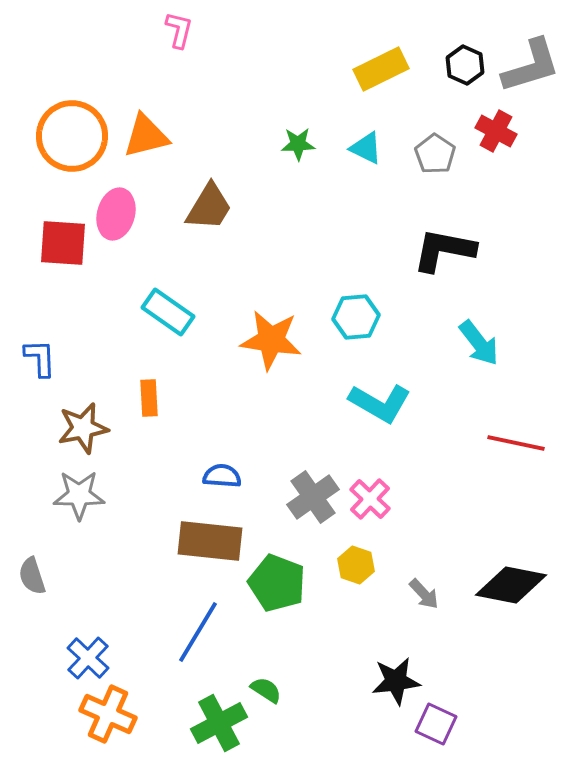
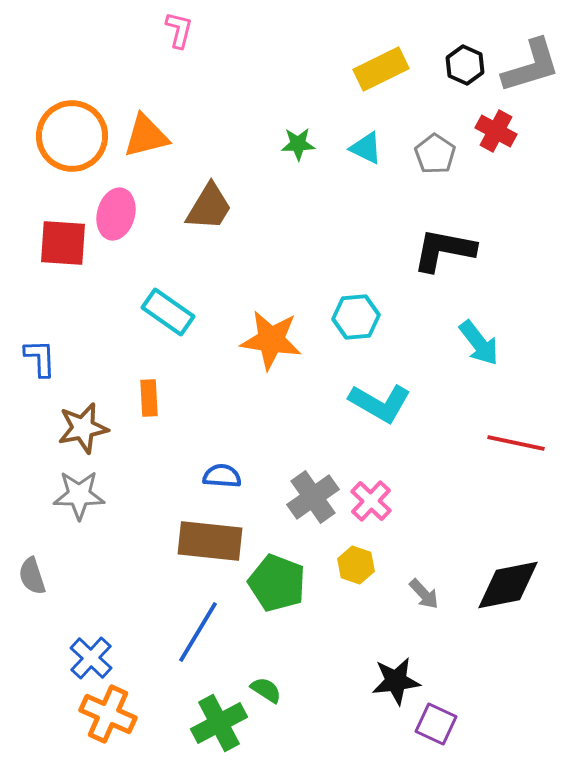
pink cross: moved 1 px right, 2 px down
black diamond: moved 3 px left; rotated 22 degrees counterclockwise
blue cross: moved 3 px right
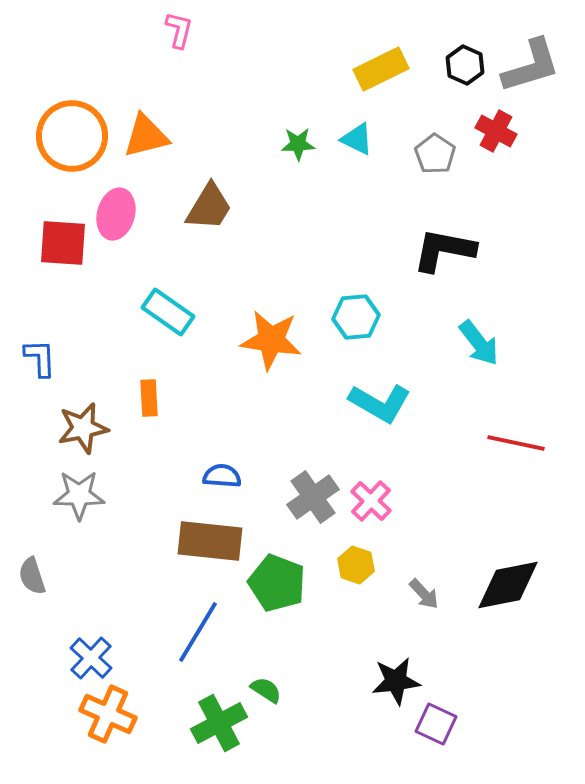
cyan triangle: moved 9 px left, 9 px up
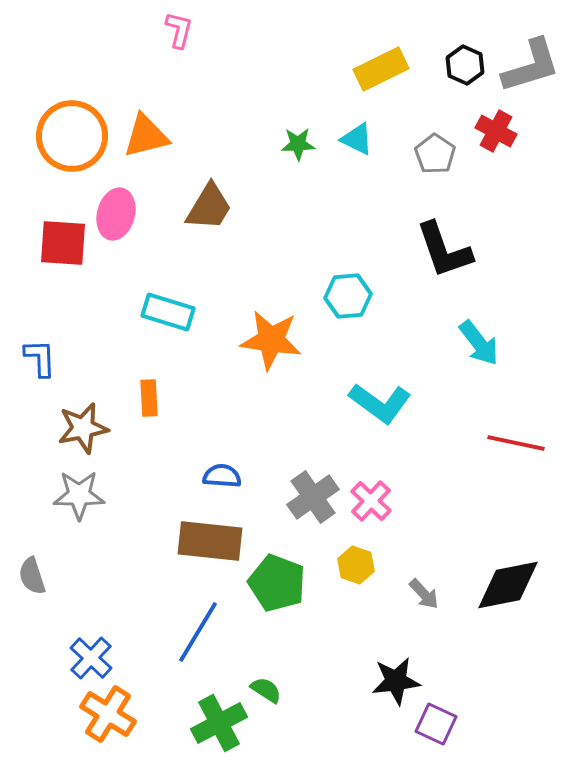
black L-shape: rotated 120 degrees counterclockwise
cyan rectangle: rotated 18 degrees counterclockwise
cyan hexagon: moved 8 px left, 21 px up
cyan L-shape: rotated 6 degrees clockwise
orange cross: rotated 8 degrees clockwise
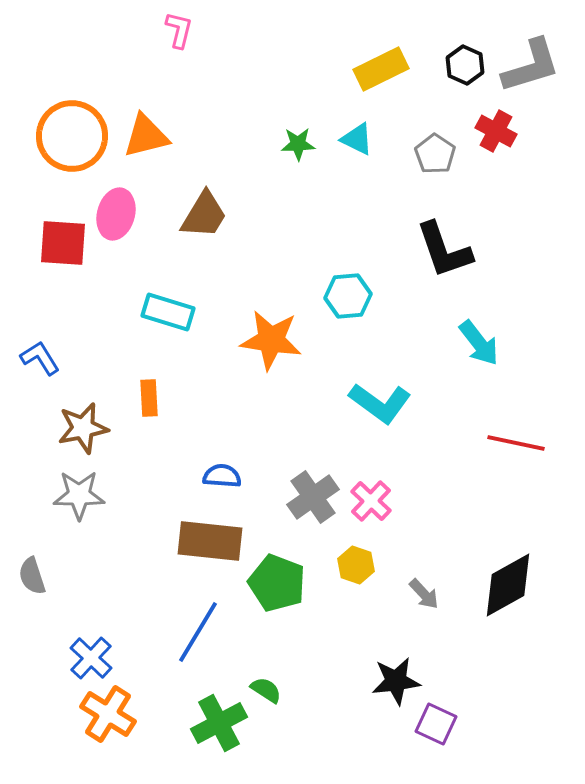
brown trapezoid: moved 5 px left, 8 px down
blue L-shape: rotated 30 degrees counterclockwise
black diamond: rotated 18 degrees counterclockwise
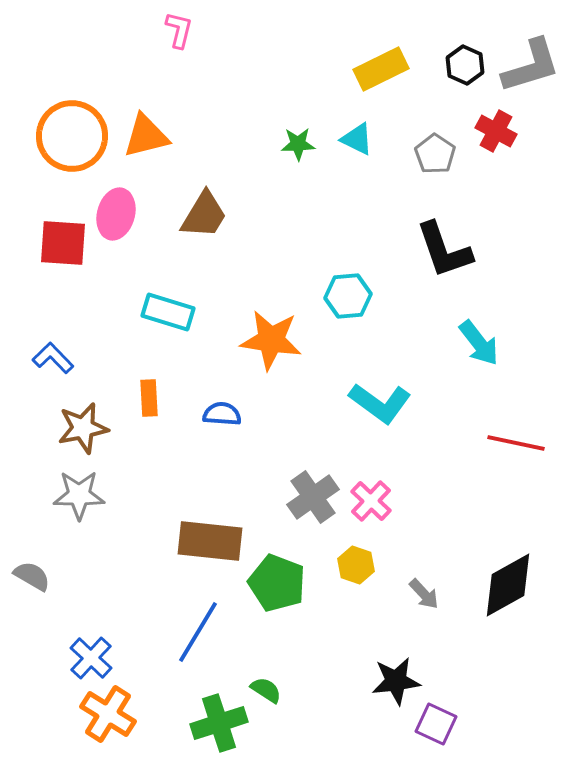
blue L-shape: moved 13 px right; rotated 12 degrees counterclockwise
blue semicircle: moved 62 px up
gray semicircle: rotated 138 degrees clockwise
green cross: rotated 10 degrees clockwise
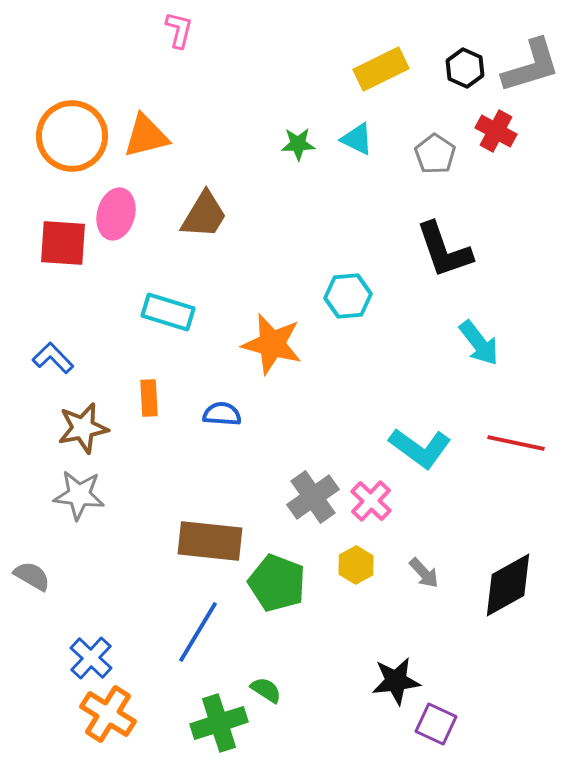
black hexagon: moved 3 px down
orange star: moved 1 px right, 4 px down; rotated 6 degrees clockwise
cyan L-shape: moved 40 px right, 45 px down
gray star: rotated 6 degrees clockwise
yellow hexagon: rotated 12 degrees clockwise
gray arrow: moved 21 px up
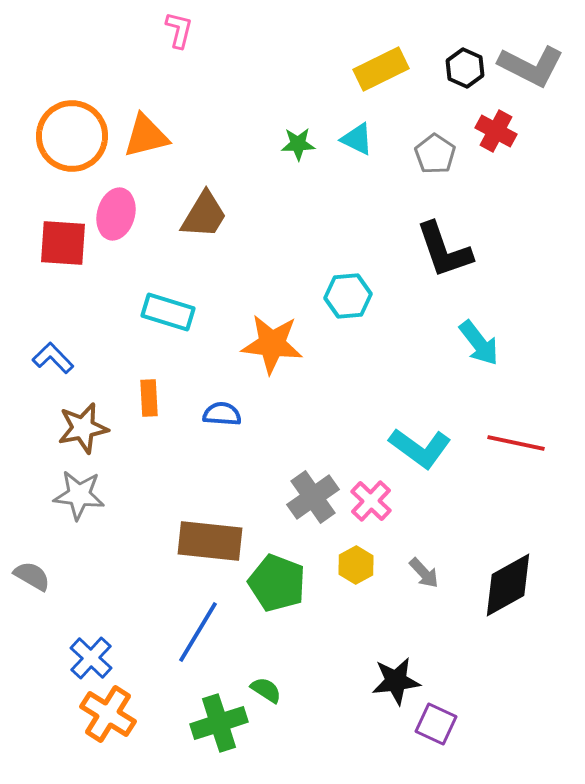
gray L-shape: rotated 44 degrees clockwise
orange star: rotated 8 degrees counterclockwise
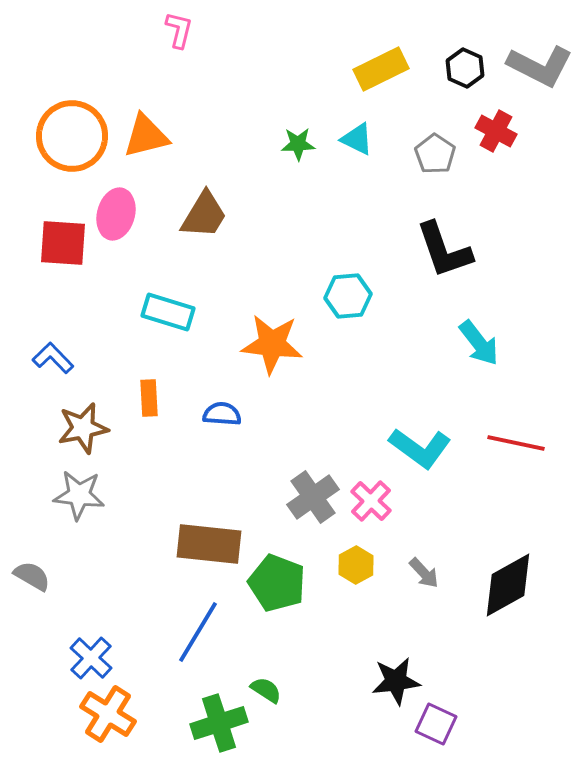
gray L-shape: moved 9 px right
brown rectangle: moved 1 px left, 3 px down
